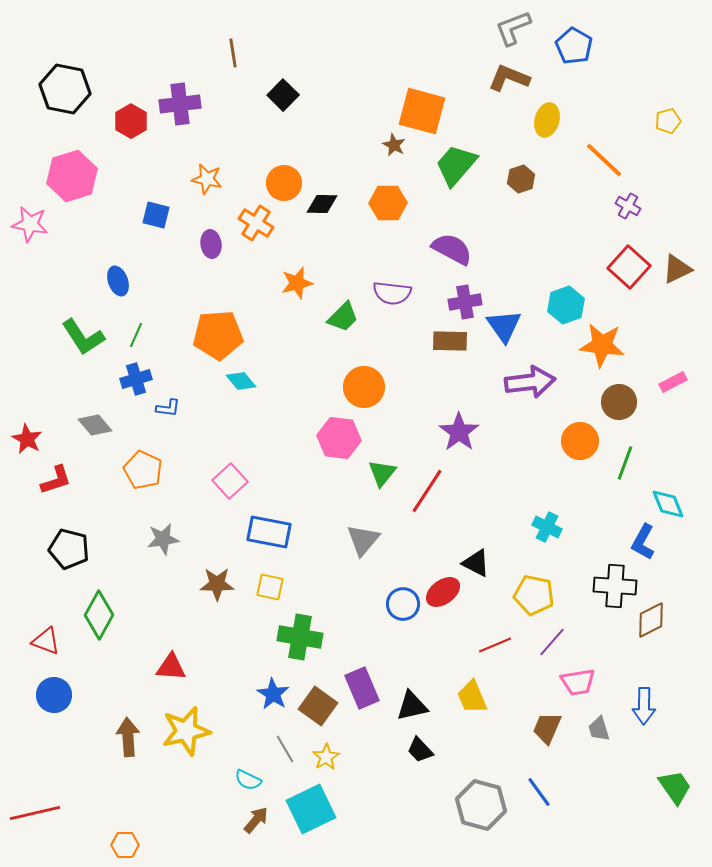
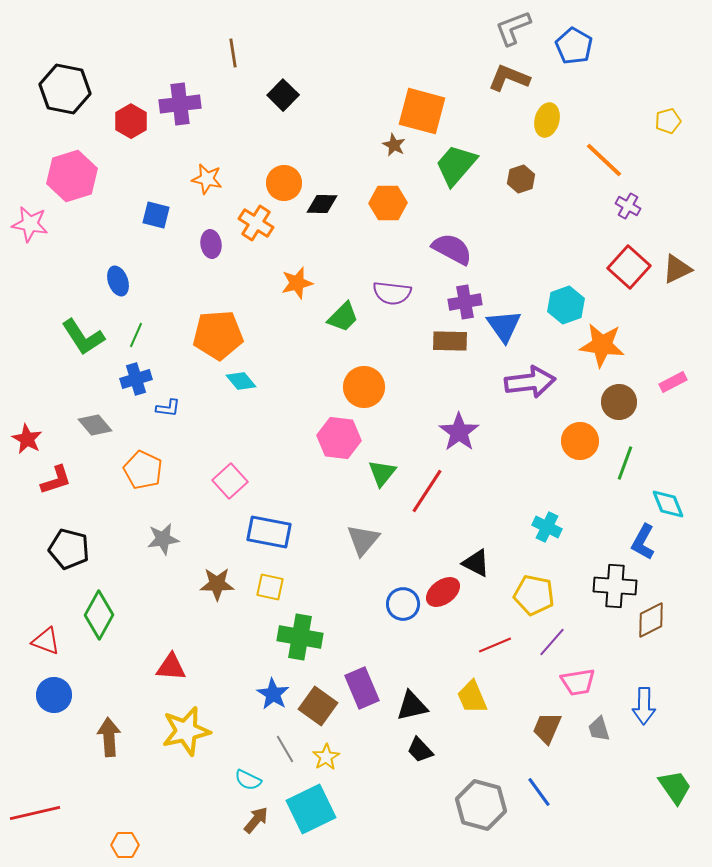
brown arrow at (128, 737): moved 19 px left
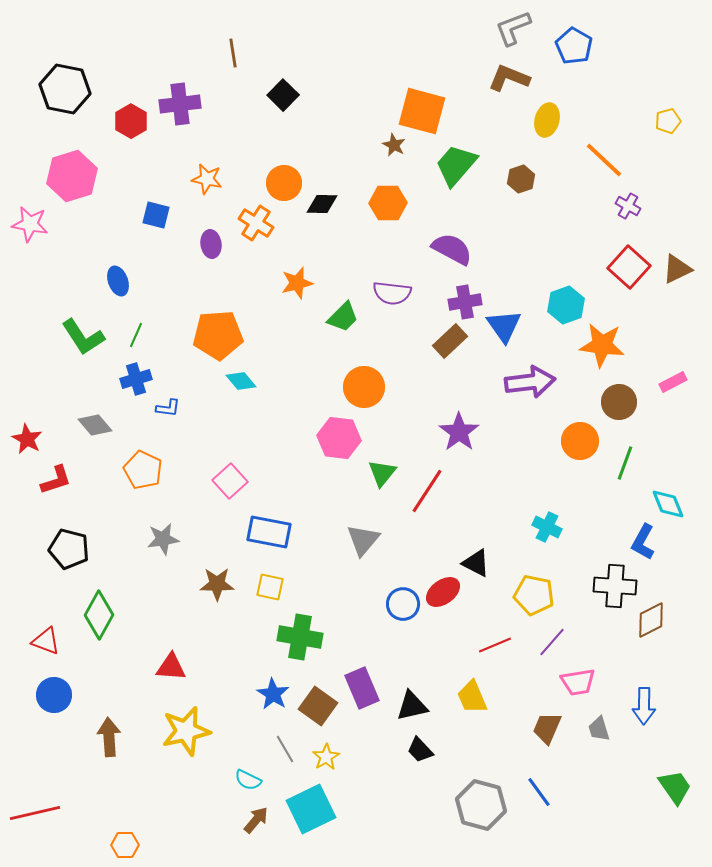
brown rectangle at (450, 341): rotated 44 degrees counterclockwise
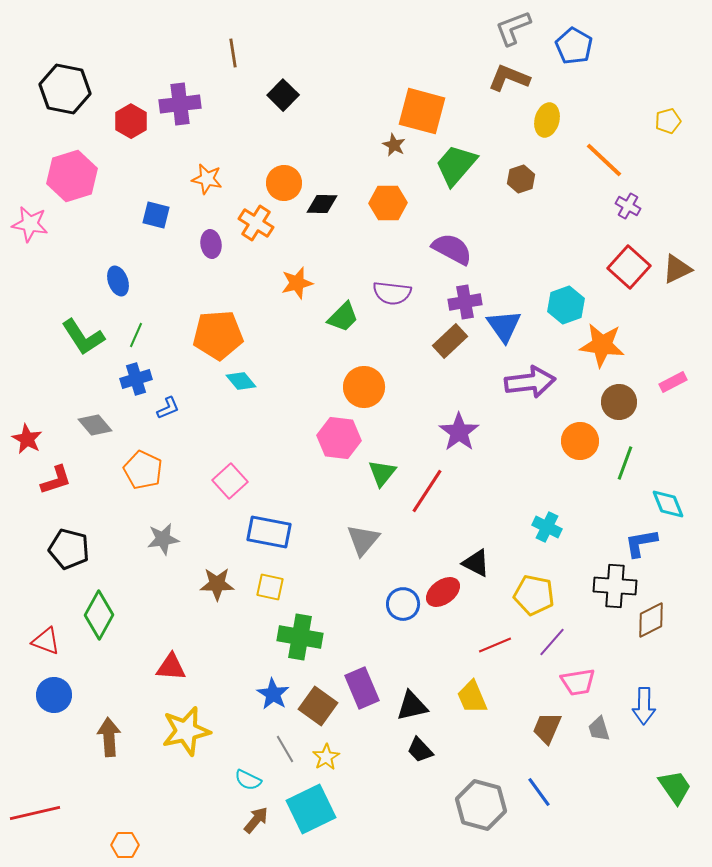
blue L-shape at (168, 408): rotated 30 degrees counterclockwise
blue L-shape at (643, 542): moved 2 px left, 1 px down; rotated 51 degrees clockwise
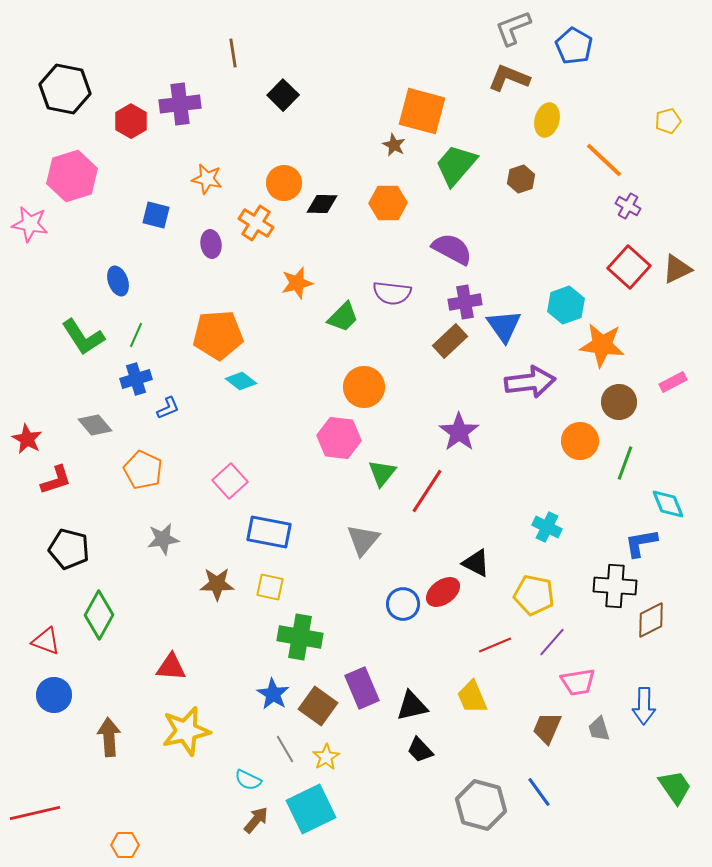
cyan diamond at (241, 381): rotated 12 degrees counterclockwise
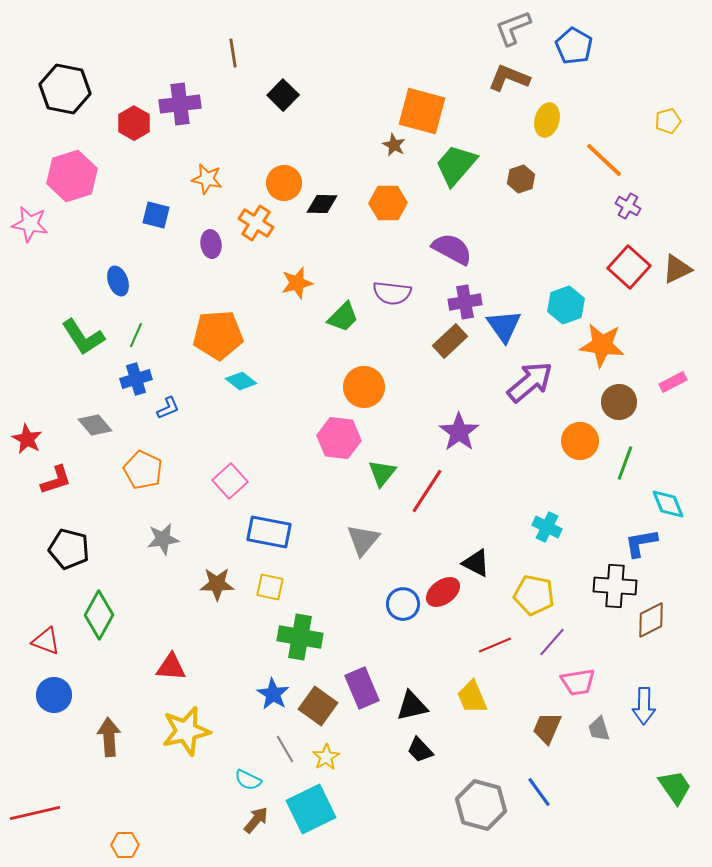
red hexagon at (131, 121): moved 3 px right, 2 px down
purple arrow at (530, 382): rotated 33 degrees counterclockwise
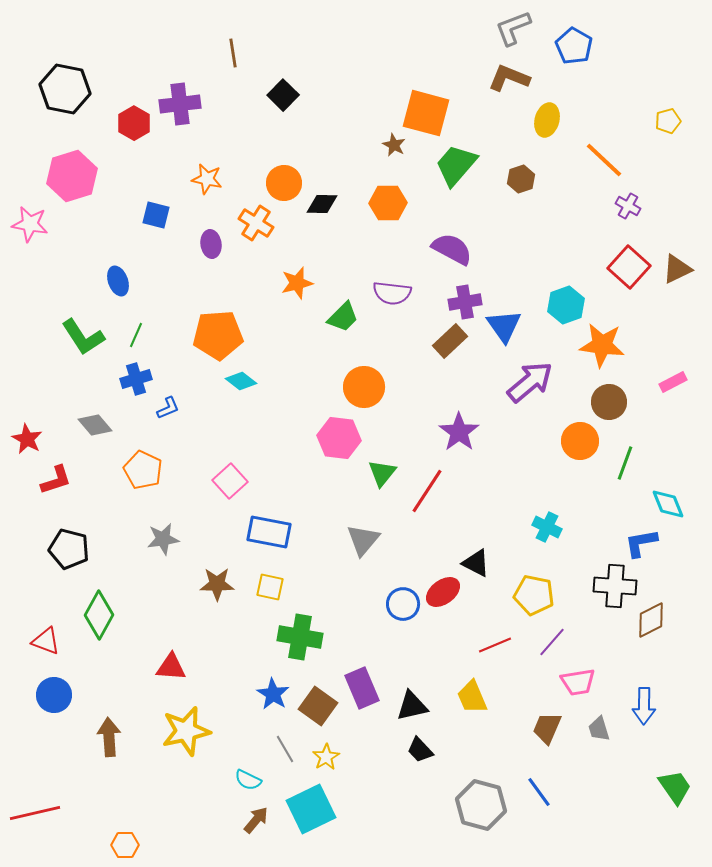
orange square at (422, 111): moved 4 px right, 2 px down
brown circle at (619, 402): moved 10 px left
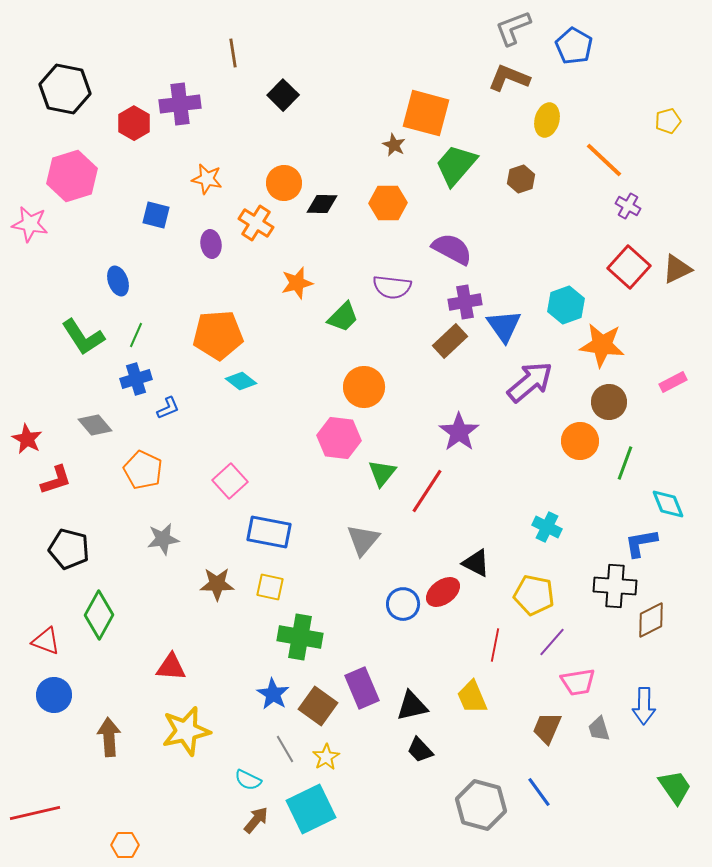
purple semicircle at (392, 293): moved 6 px up
red line at (495, 645): rotated 56 degrees counterclockwise
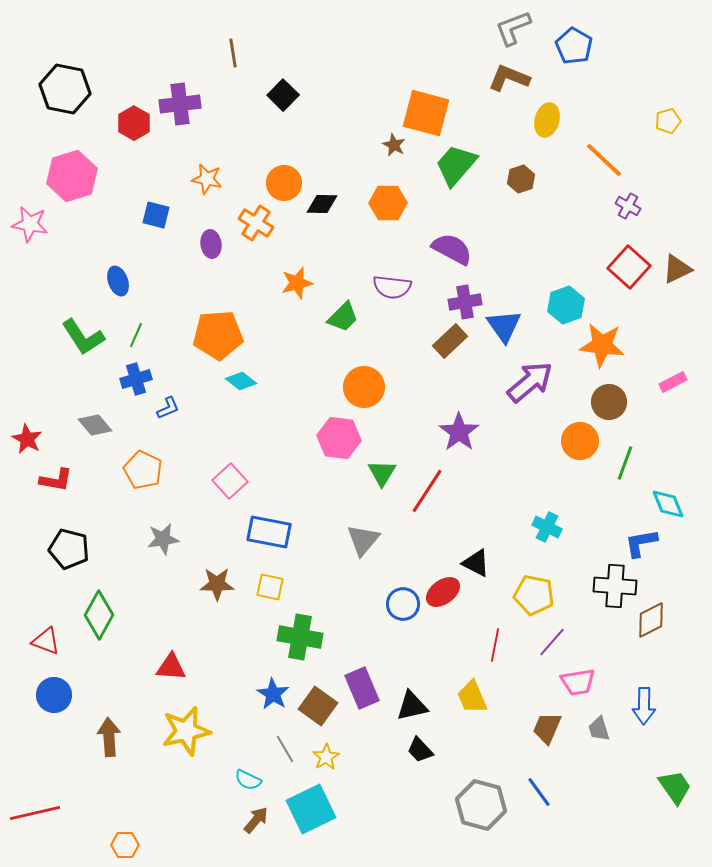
green triangle at (382, 473): rotated 8 degrees counterclockwise
red L-shape at (56, 480): rotated 28 degrees clockwise
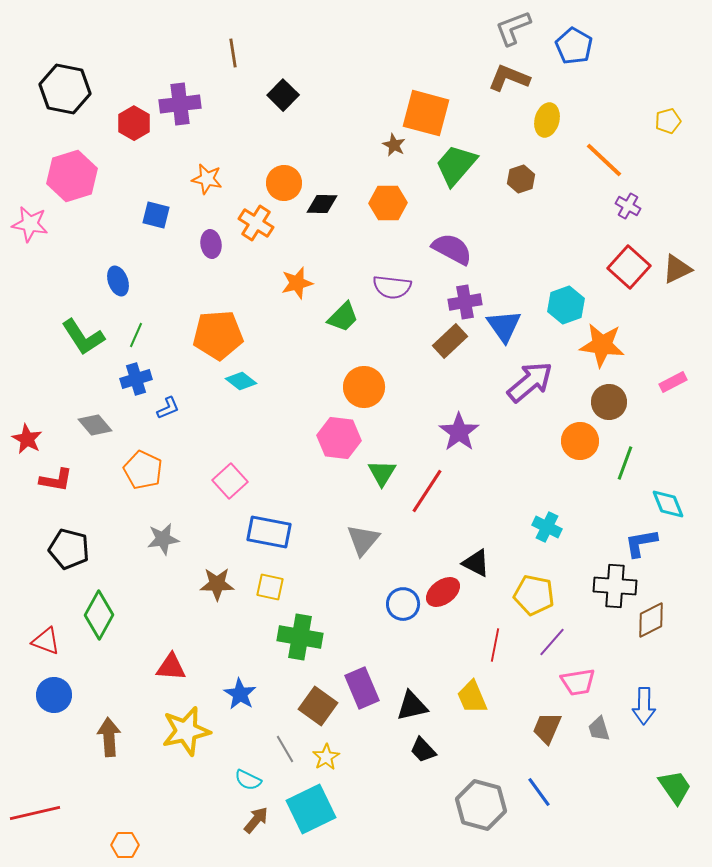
blue star at (273, 694): moved 33 px left
black trapezoid at (420, 750): moved 3 px right
